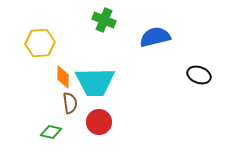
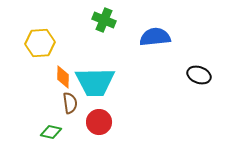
blue semicircle: rotated 8 degrees clockwise
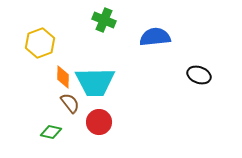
yellow hexagon: rotated 16 degrees counterclockwise
brown semicircle: rotated 30 degrees counterclockwise
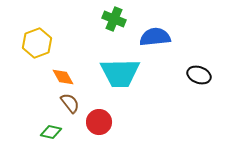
green cross: moved 10 px right, 1 px up
yellow hexagon: moved 3 px left
orange diamond: rotated 30 degrees counterclockwise
cyan trapezoid: moved 25 px right, 9 px up
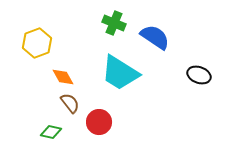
green cross: moved 4 px down
blue semicircle: rotated 40 degrees clockwise
cyan trapezoid: rotated 33 degrees clockwise
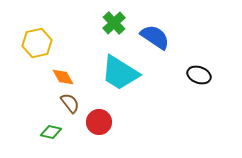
green cross: rotated 25 degrees clockwise
yellow hexagon: rotated 8 degrees clockwise
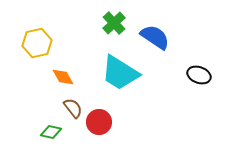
brown semicircle: moved 3 px right, 5 px down
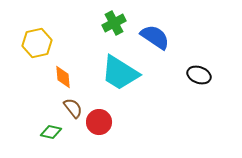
green cross: rotated 15 degrees clockwise
orange diamond: rotated 25 degrees clockwise
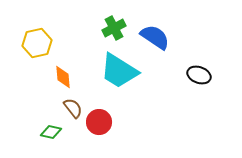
green cross: moved 5 px down
cyan trapezoid: moved 1 px left, 2 px up
